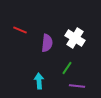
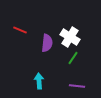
white cross: moved 5 px left, 1 px up
green line: moved 6 px right, 10 px up
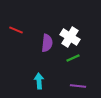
red line: moved 4 px left
green line: rotated 32 degrees clockwise
purple line: moved 1 px right
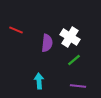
green line: moved 1 px right, 2 px down; rotated 16 degrees counterclockwise
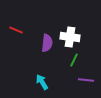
white cross: rotated 24 degrees counterclockwise
green line: rotated 24 degrees counterclockwise
cyan arrow: moved 3 px right, 1 px down; rotated 28 degrees counterclockwise
purple line: moved 8 px right, 6 px up
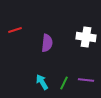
red line: moved 1 px left; rotated 40 degrees counterclockwise
white cross: moved 16 px right
green line: moved 10 px left, 23 px down
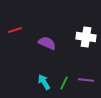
purple semicircle: rotated 72 degrees counterclockwise
cyan arrow: moved 2 px right
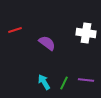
white cross: moved 4 px up
purple semicircle: rotated 12 degrees clockwise
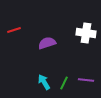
red line: moved 1 px left
purple semicircle: rotated 54 degrees counterclockwise
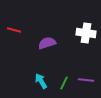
red line: rotated 32 degrees clockwise
cyan arrow: moved 3 px left, 1 px up
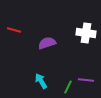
green line: moved 4 px right, 4 px down
